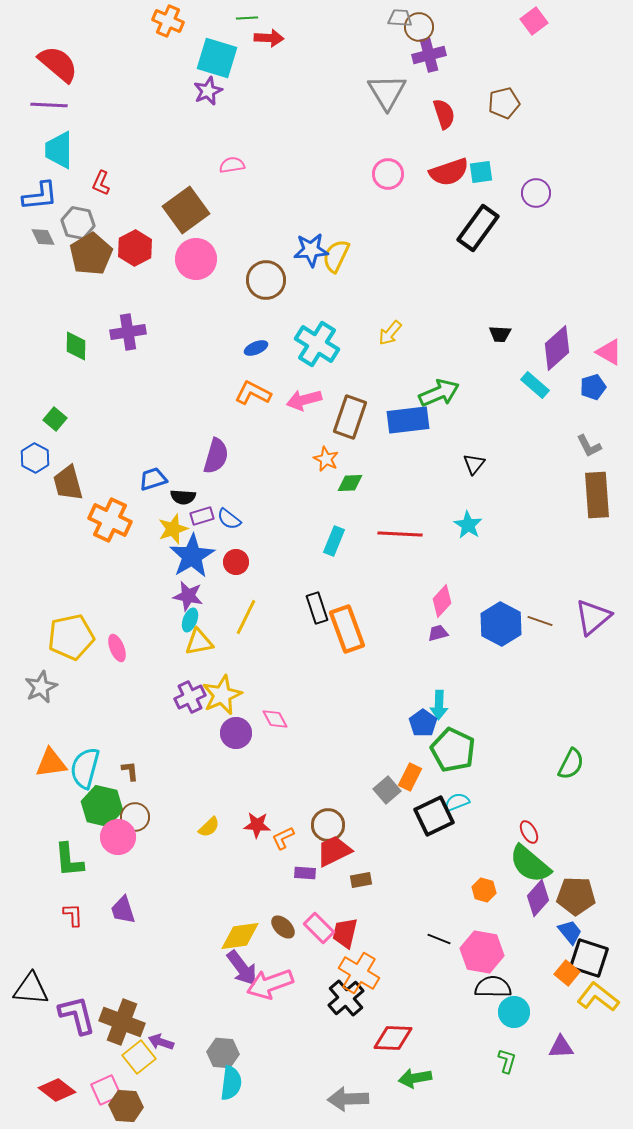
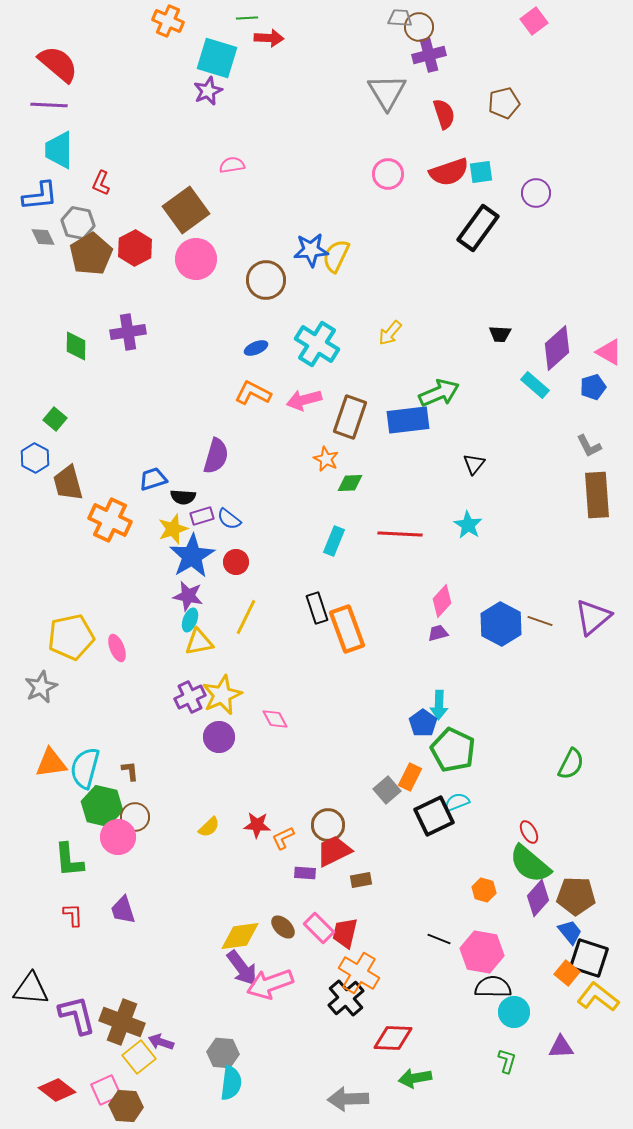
purple circle at (236, 733): moved 17 px left, 4 px down
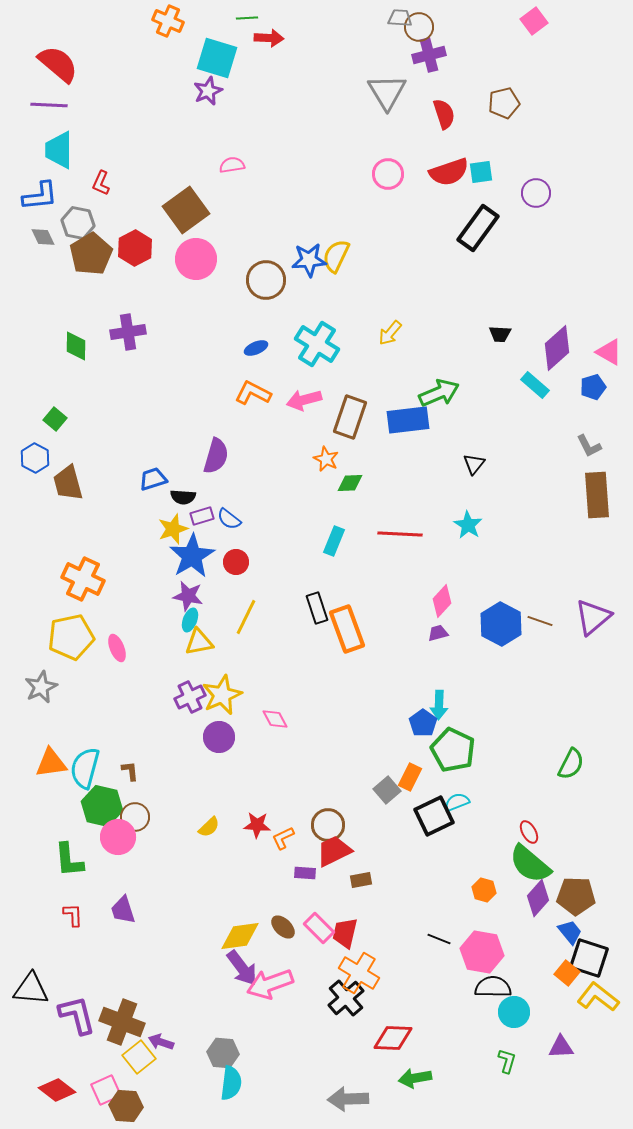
blue star at (311, 250): moved 2 px left, 10 px down
orange cross at (110, 520): moved 27 px left, 59 px down
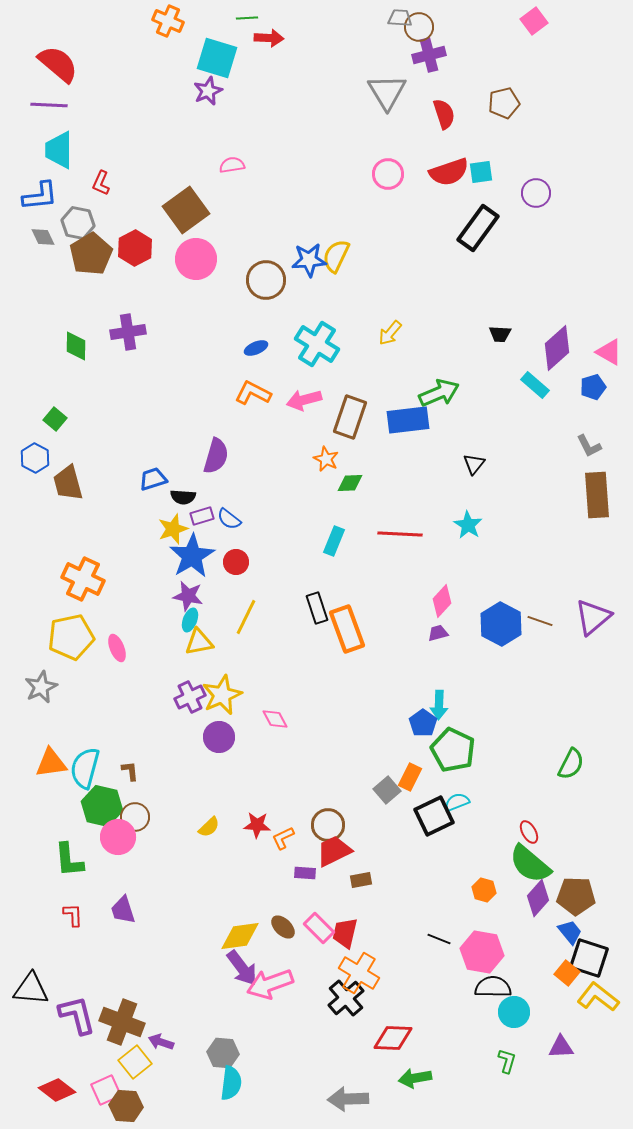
yellow square at (139, 1057): moved 4 px left, 5 px down
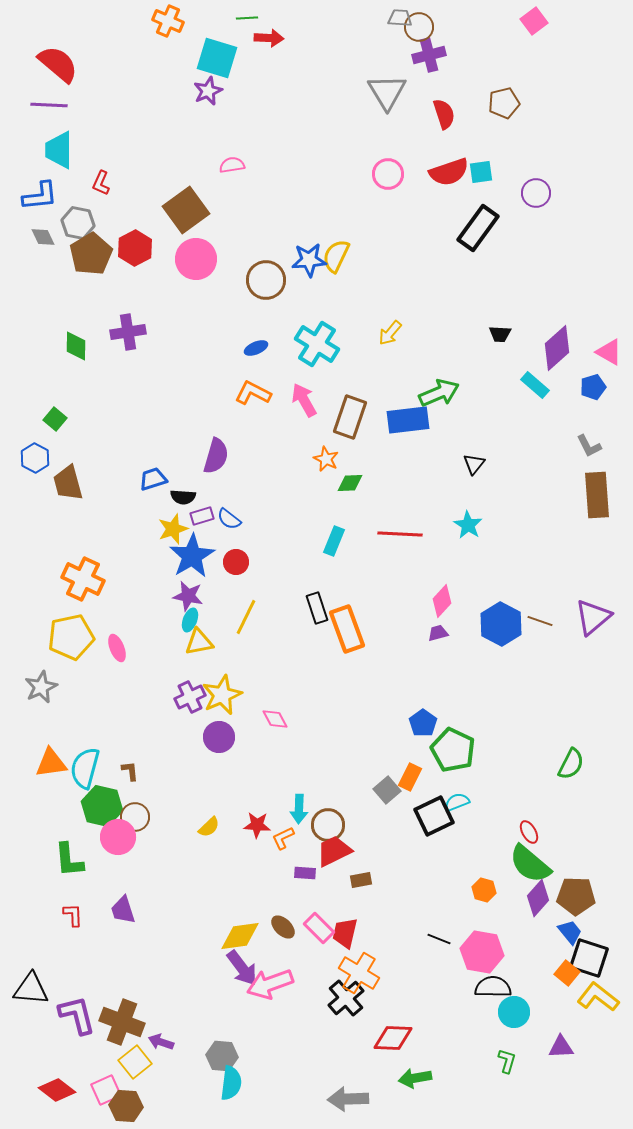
pink arrow at (304, 400): rotated 76 degrees clockwise
cyan arrow at (439, 705): moved 140 px left, 104 px down
gray hexagon at (223, 1053): moved 1 px left, 3 px down
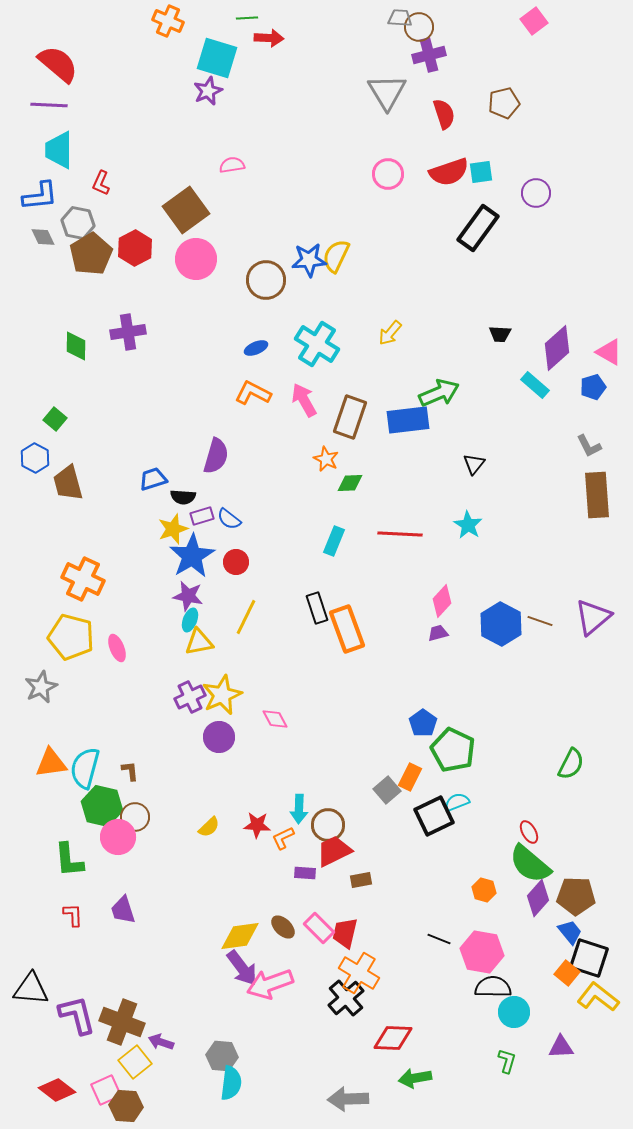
yellow pentagon at (71, 637): rotated 27 degrees clockwise
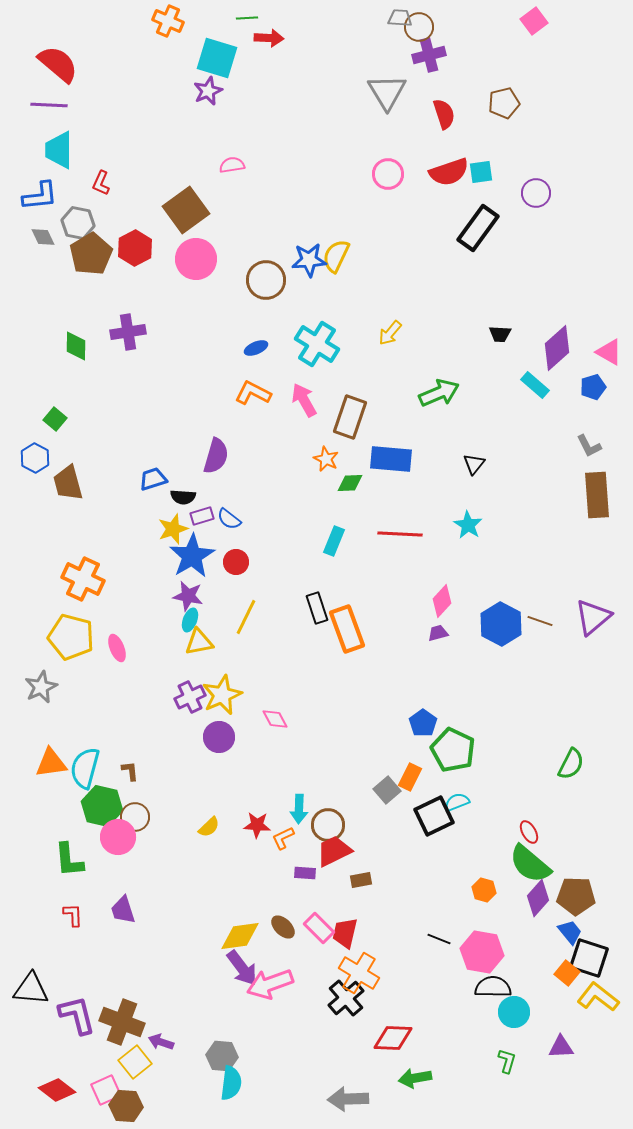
blue rectangle at (408, 420): moved 17 px left, 39 px down; rotated 12 degrees clockwise
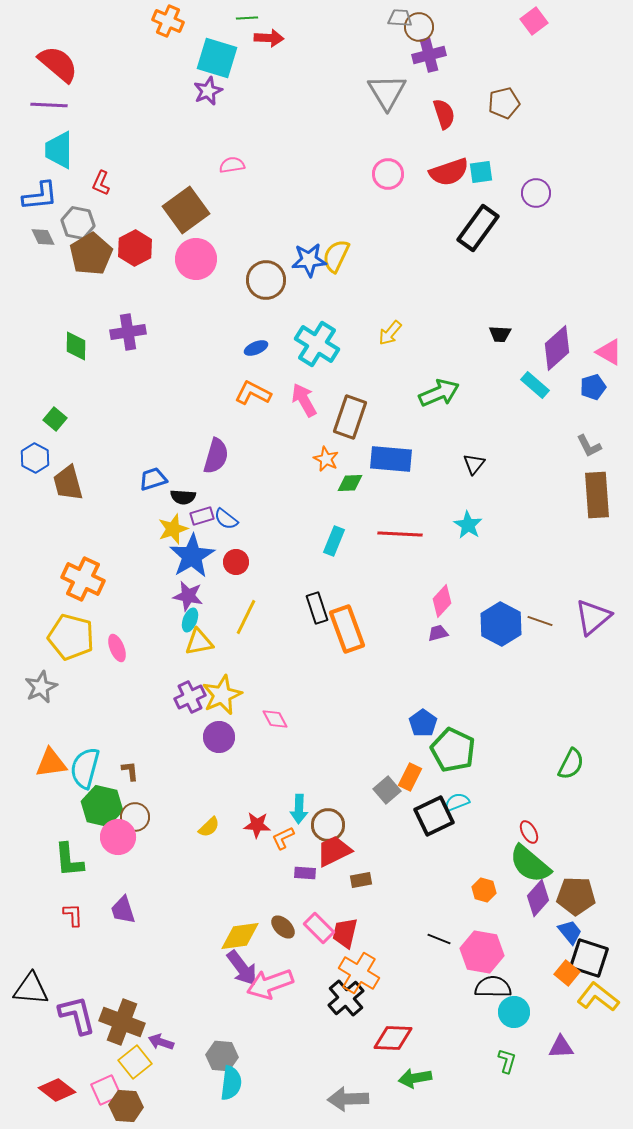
blue semicircle at (229, 519): moved 3 px left
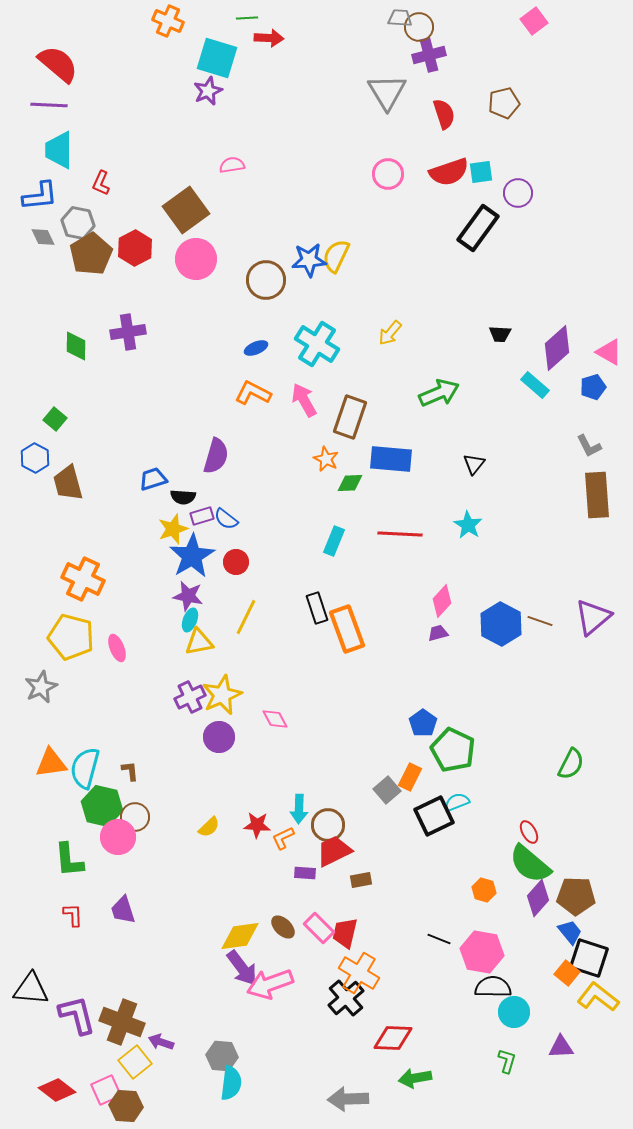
purple circle at (536, 193): moved 18 px left
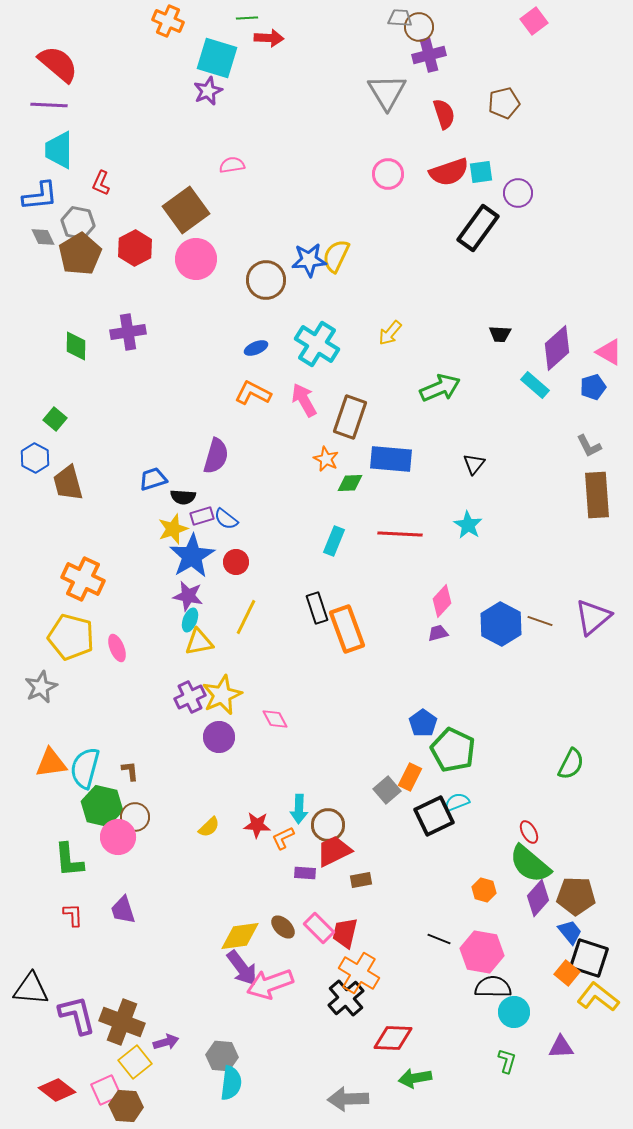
brown pentagon at (91, 254): moved 11 px left
green arrow at (439, 393): moved 1 px right, 5 px up
purple arrow at (161, 1042): moved 5 px right; rotated 145 degrees clockwise
